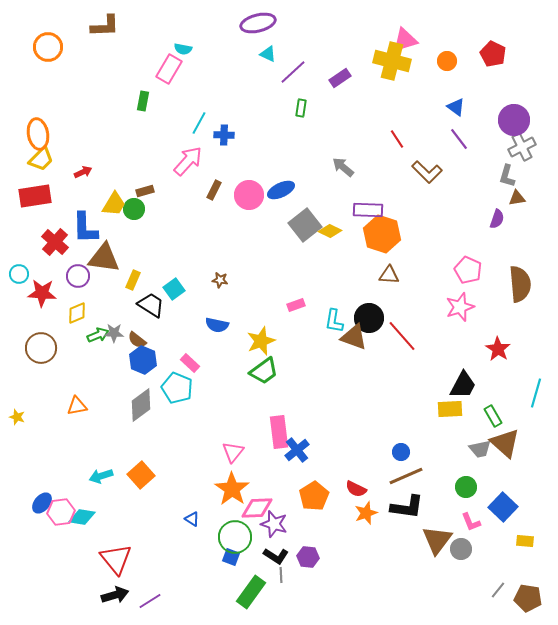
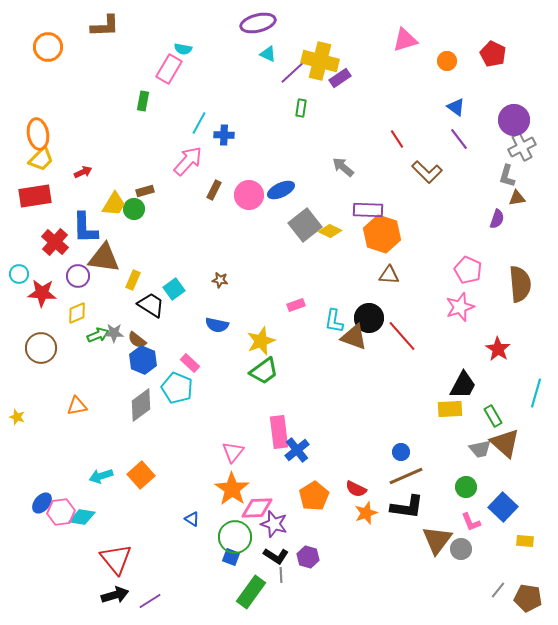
yellow cross at (392, 61): moved 72 px left
purple hexagon at (308, 557): rotated 10 degrees clockwise
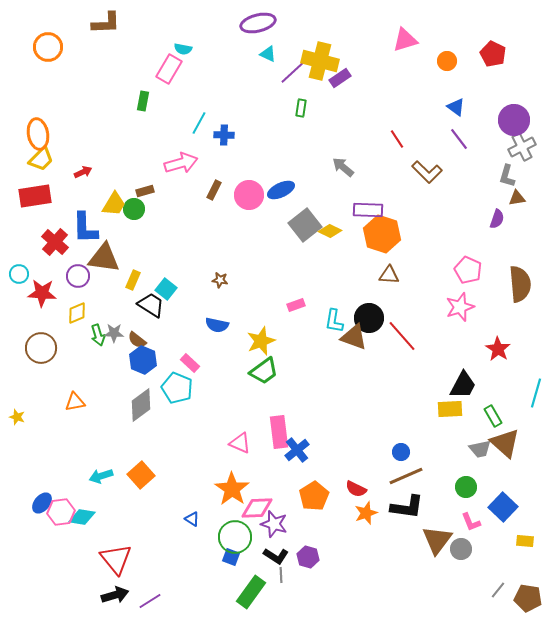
brown L-shape at (105, 26): moved 1 px right, 3 px up
pink arrow at (188, 161): moved 7 px left, 2 px down; rotated 32 degrees clockwise
cyan square at (174, 289): moved 8 px left; rotated 15 degrees counterclockwise
green arrow at (98, 335): rotated 95 degrees clockwise
orange triangle at (77, 406): moved 2 px left, 4 px up
pink triangle at (233, 452): moved 7 px right, 9 px up; rotated 45 degrees counterclockwise
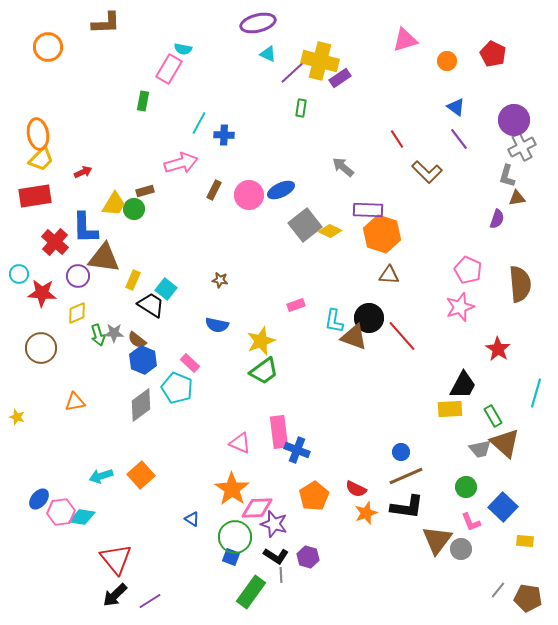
blue cross at (297, 450): rotated 30 degrees counterclockwise
blue ellipse at (42, 503): moved 3 px left, 4 px up
black arrow at (115, 595): rotated 152 degrees clockwise
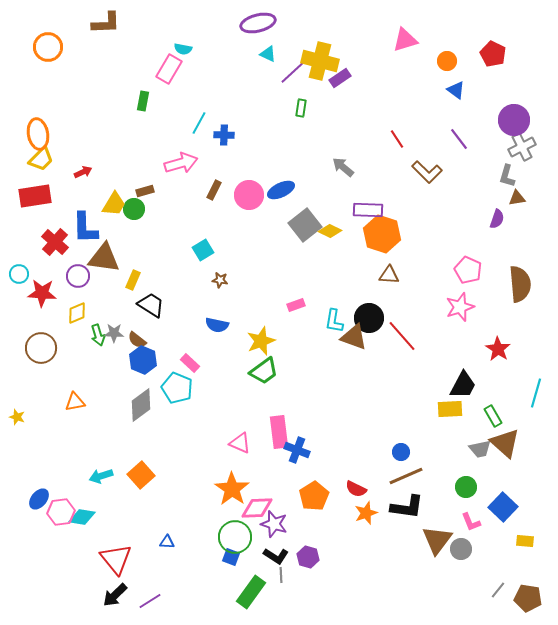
blue triangle at (456, 107): moved 17 px up
cyan square at (166, 289): moved 37 px right, 39 px up; rotated 20 degrees clockwise
blue triangle at (192, 519): moved 25 px left, 23 px down; rotated 28 degrees counterclockwise
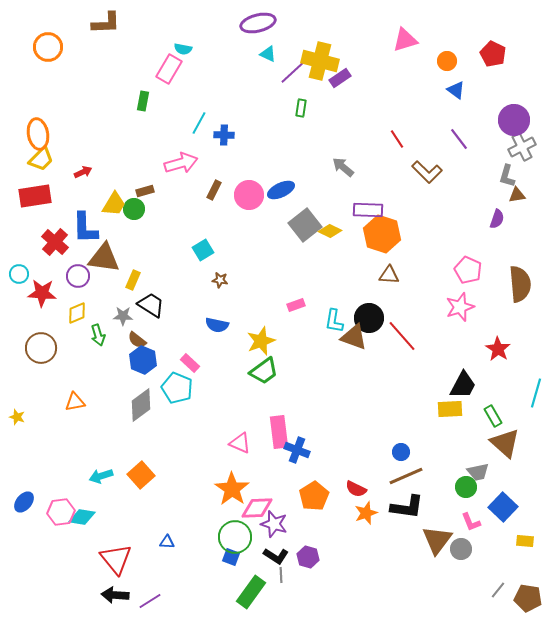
brown triangle at (517, 198): moved 3 px up
gray star at (114, 333): moved 9 px right, 17 px up
gray trapezoid at (480, 449): moved 2 px left, 23 px down
blue ellipse at (39, 499): moved 15 px left, 3 px down
black arrow at (115, 595): rotated 48 degrees clockwise
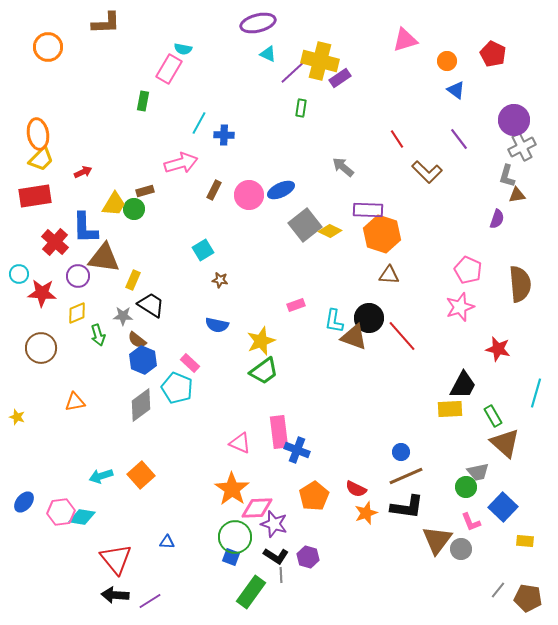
red star at (498, 349): rotated 20 degrees counterclockwise
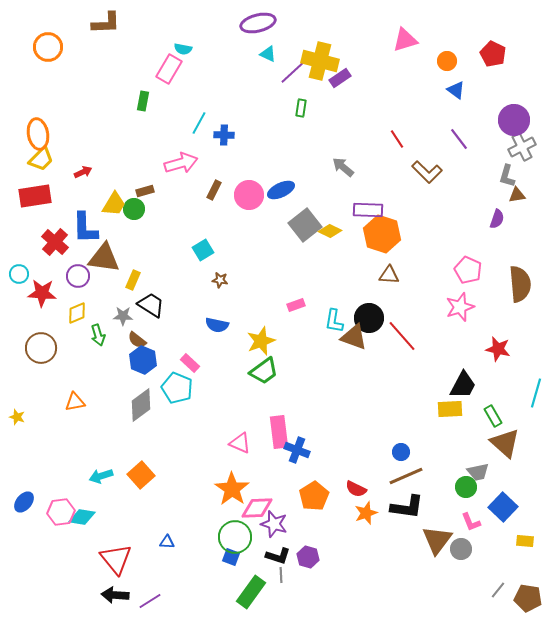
black L-shape at (276, 556): moved 2 px right; rotated 15 degrees counterclockwise
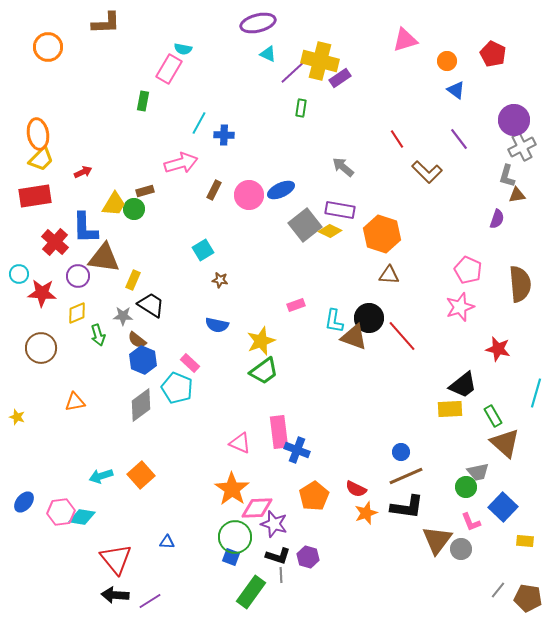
purple rectangle at (368, 210): moved 28 px left; rotated 8 degrees clockwise
black trapezoid at (463, 385): rotated 24 degrees clockwise
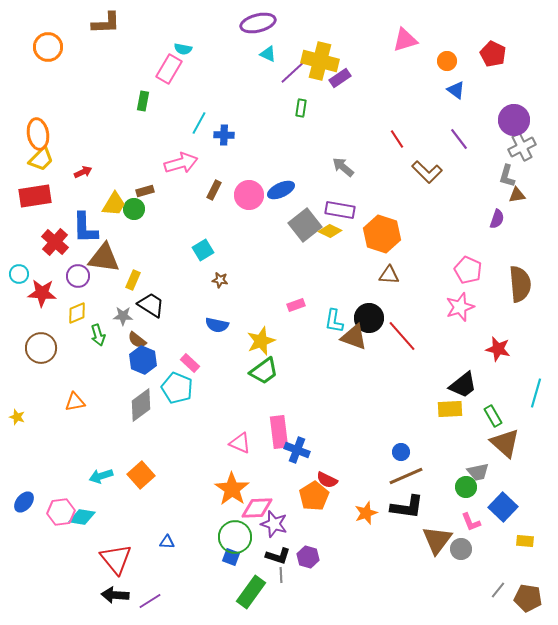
red semicircle at (356, 489): moved 29 px left, 9 px up
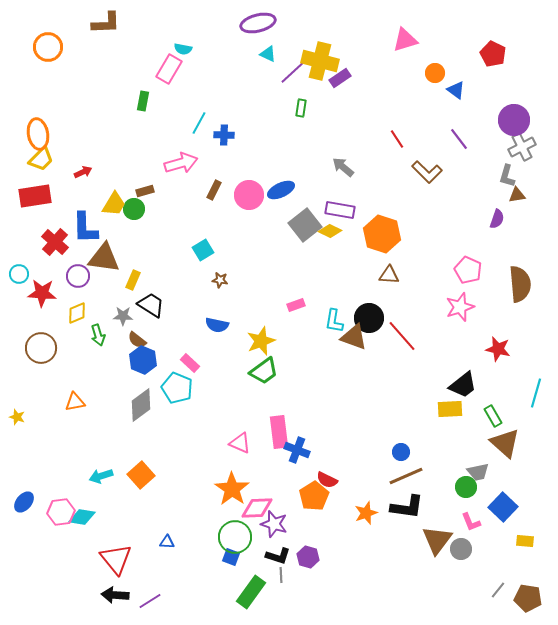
orange circle at (447, 61): moved 12 px left, 12 px down
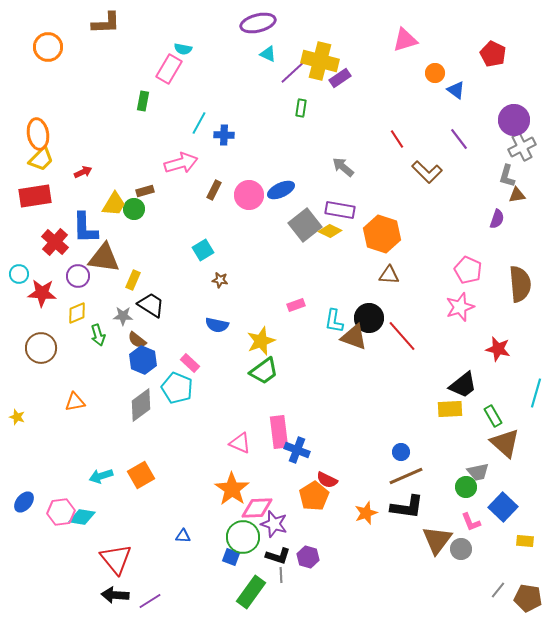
orange square at (141, 475): rotated 12 degrees clockwise
green circle at (235, 537): moved 8 px right
blue triangle at (167, 542): moved 16 px right, 6 px up
